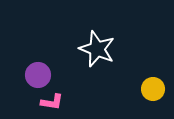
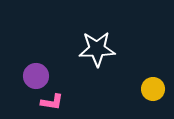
white star: rotated 24 degrees counterclockwise
purple circle: moved 2 px left, 1 px down
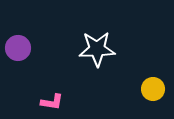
purple circle: moved 18 px left, 28 px up
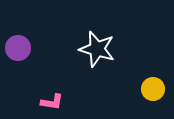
white star: rotated 18 degrees clockwise
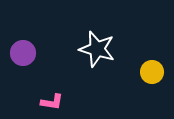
purple circle: moved 5 px right, 5 px down
yellow circle: moved 1 px left, 17 px up
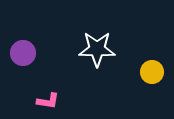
white star: rotated 15 degrees counterclockwise
pink L-shape: moved 4 px left, 1 px up
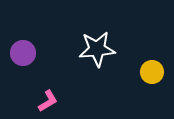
white star: rotated 6 degrees counterclockwise
pink L-shape: rotated 40 degrees counterclockwise
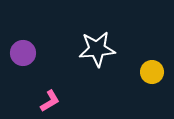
pink L-shape: moved 2 px right
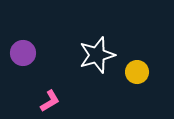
white star: moved 6 px down; rotated 12 degrees counterclockwise
yellow circle: moved 15 px left
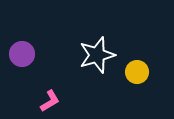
purple circle: moved 1 px left, 1 px down
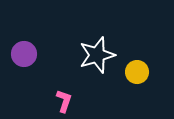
purple circle: moved 2 px right
pink L-shape: moved 14 px right; rotated 40 degrees counterclockwise
